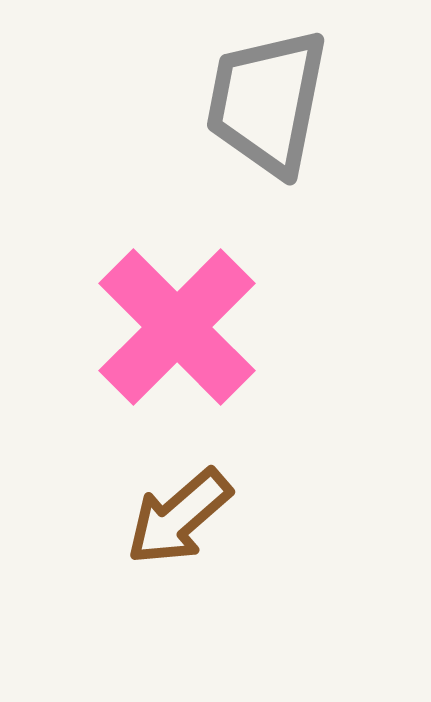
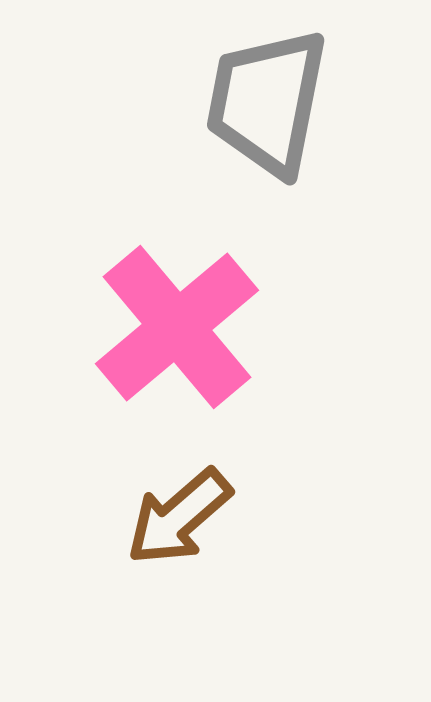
pink cross: rotated 5 degrees clockwise
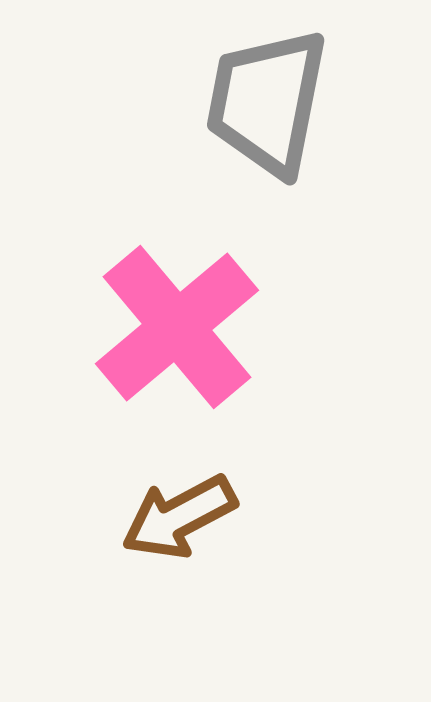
brown arrow: rotated 13 degrees clockwise
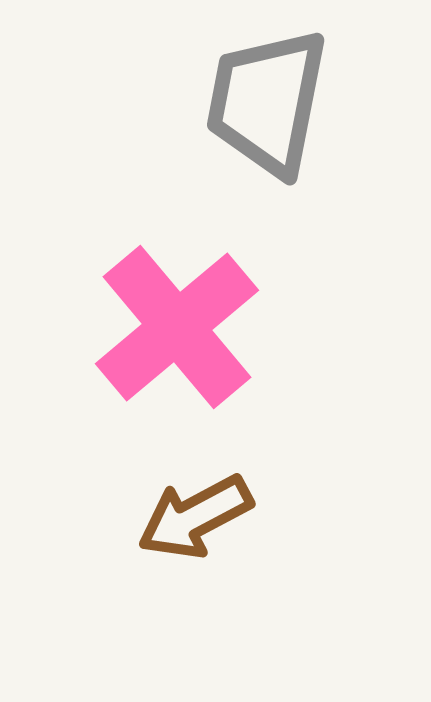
brown arrow: moved 16 px right
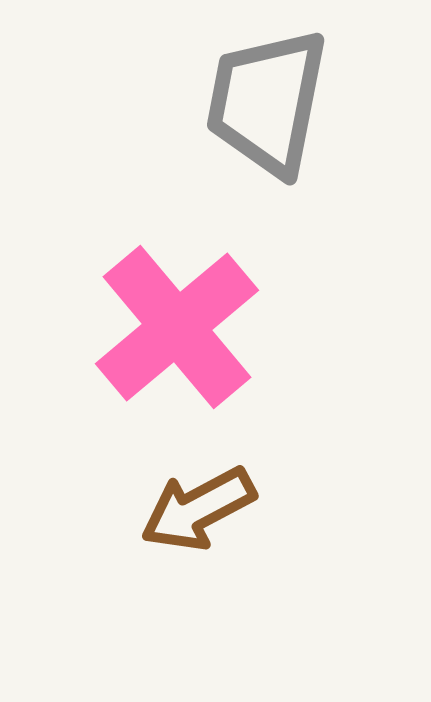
brown arrow: moved 3 px right, 8 px up
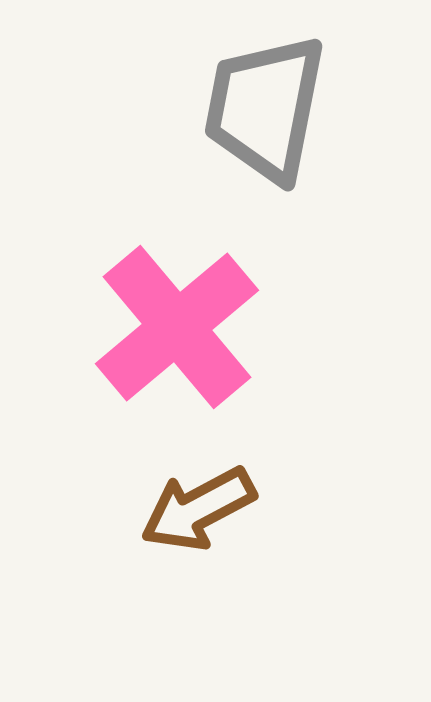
gray trapezoid: moved 2 px left, 6 px down
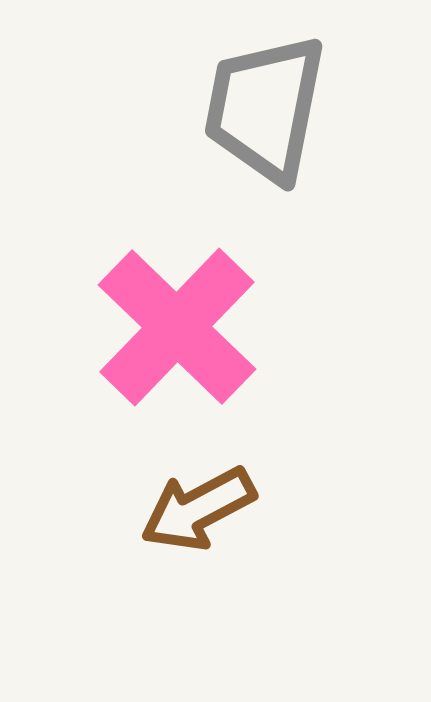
pink cross: rotated 6 degrees counterclockwise
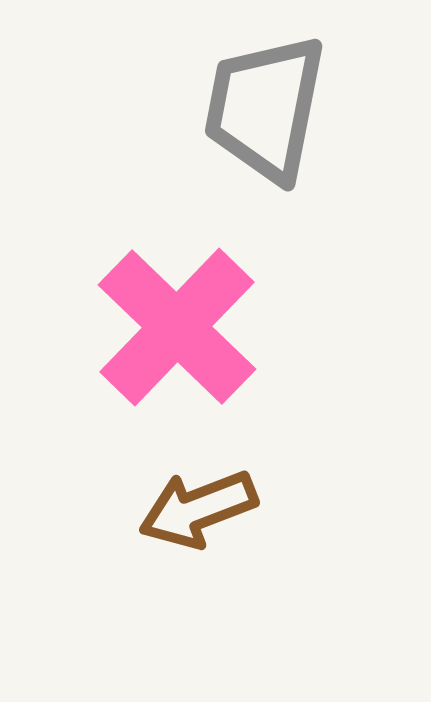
brown arrow: rotated 7 degrees clockwise
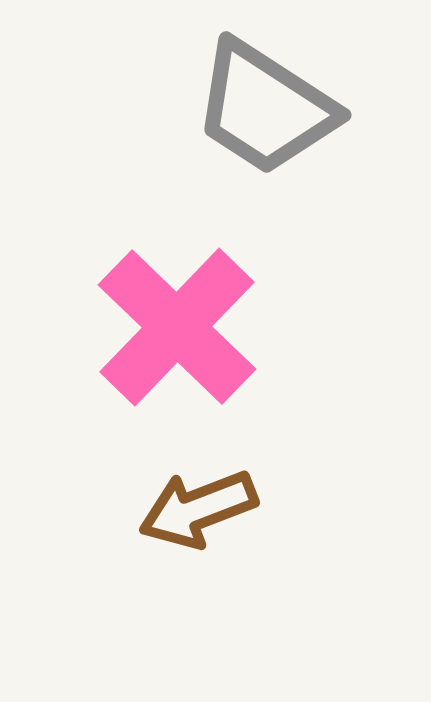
gray trapezoid: rotated 68 degrees counterclockwise
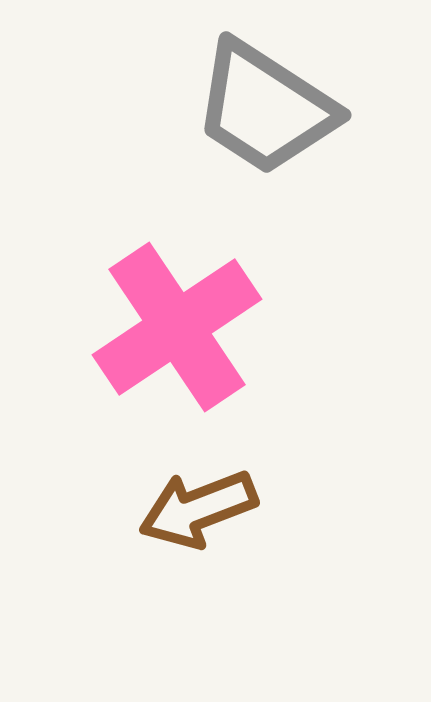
pink cross: rotated 12 degrees clockwise
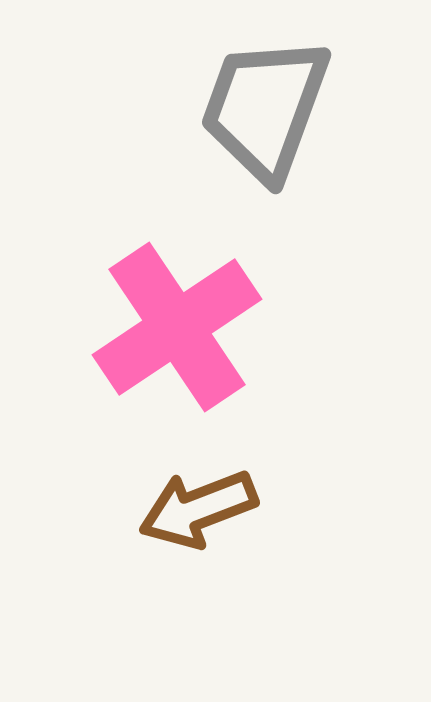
gray trapezoid: rotated 77 degrees clockwise
